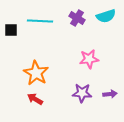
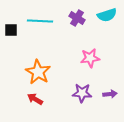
cyan semicircle: moved 1 px right, 1 px up
pink star: moved 1 px right, 1 px up
orange star: moved 2 px right, 1 px up
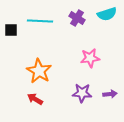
cyan semicircle: moved 1 px up
orange star: moved 1 px right, 1 px up
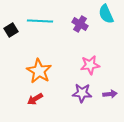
cyan semicircle: moved 1 px left; rotated 84 degrees clockwise
purple cross: moved 3 px right, 6 px down
black square: rotated 32 degrees counterclockwise
pink star: moved 7 px down
red arrow: rotated 63 degrees counterclockwise
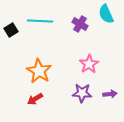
pink star: moved 1 px left, 1 px up; rotated 24 degrees counterclockwise
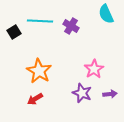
purple cross: moved 9 px left, 2 px down
black square: moved 3 px right, 2 px down
pink star: moved 5 px right, 5 px down
purple star: rotated 18 degrees clockwise
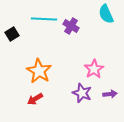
cyan line: moved 4 px right, 2 px up
black square: moved 2 px left, 2 px down
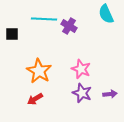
purple cross: moved 2 px left
black square: rotated 32 degrees clockwise
pink star: moved 13 px left; rotated 18 degrees counterclockwise
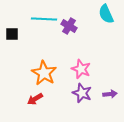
orange star: moved 5 px right, 2 px down
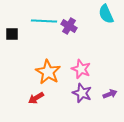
cyan line: moved 2 px down
orange star: moved 4 px right, 1 px up
purple arrow: rotated 16 degrees counterclockwise
red arrow: moved 1 px right, 1 px up
